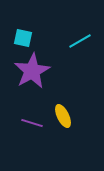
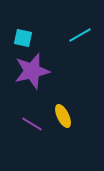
cyan line: moved 6 px up
purple star: rotated 15 degrees clockwise
purple line: moved 1 px down; rotated 15 degrees clockwise
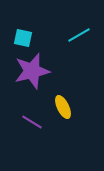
cyan line: moved 1 px left
yellow ellipse: moved 9 px up
purple line: moved 2 px up
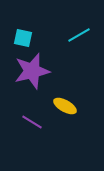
yellow ellipse: moved 2 px right, 1 px up; rotated 35 degrees counterclockwise
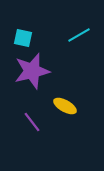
purple line: rotated 20 degrees clockwise
